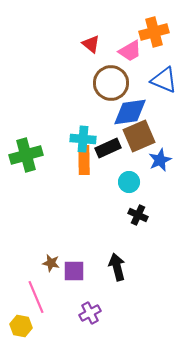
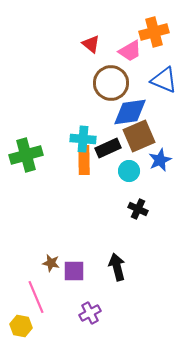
cyan circle: moved 11 px up
black cross: moved 6 px up
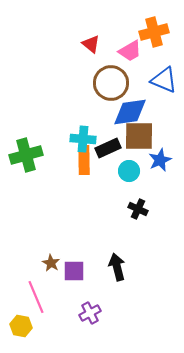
brown square: rotated 24 degrees clockwise
brown star: rotated 18 degrees clockwise
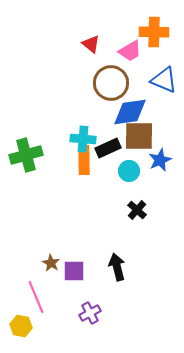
orange cross: rotated 16 degrees clockwise
black cross: moved 1 px left, 1 px down; rotated 18 degrees clockwise
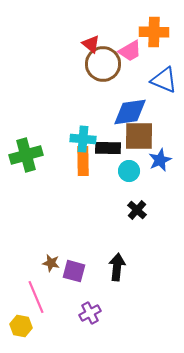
brown circle: moved 8 px left, 19 px up
black rectangle: rotated 25 degrees clockwise
orange rectangle: moved 1 px left, 1 px down
brown star: rotated 18 degrees counterclockwise
black arrow: rotated 20 degrees clockwise
purple square: rotated 15 degrees clockwise
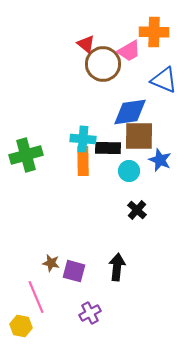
red triangle: moved 5 px left
pink trapezoid: moved 1 px left
blue star: rotated 25 degrees counterclockwise
